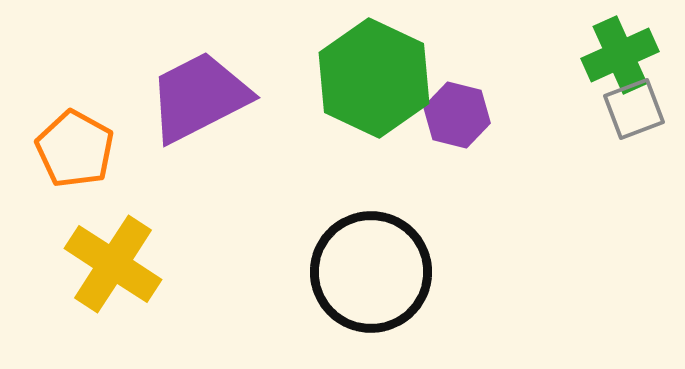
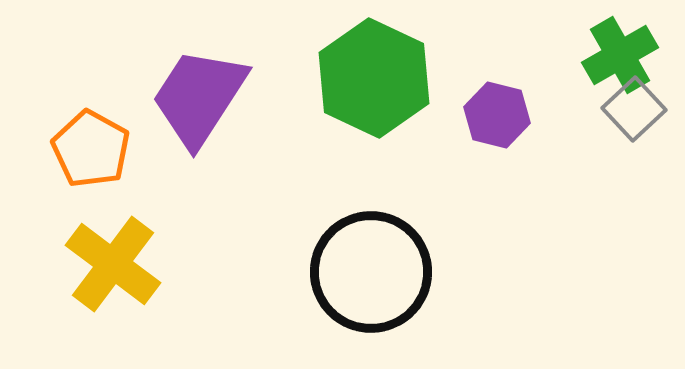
green cross: rotated 6 degrees counterclockwise
purple trapezoid: rotated 30 degrees counterclockwise
gray square: rotated 22 degrees counterclockwise
purple hexagon: moved 40 px right
orange pentagon: moved 16 px right
yellow cross: rotated 4 degrees clockwise
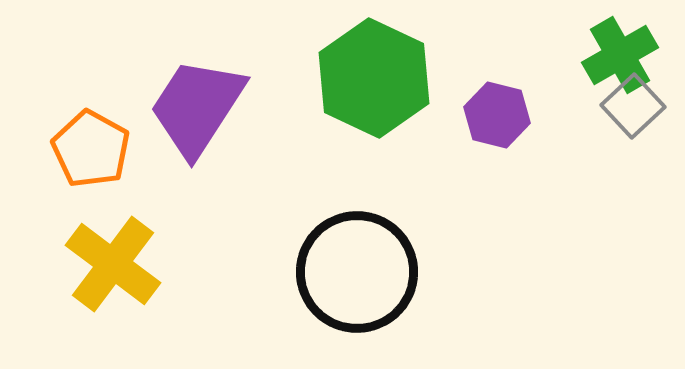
purple trapezoid: moved 2 px left, 10 px down
gray square: moved 1 px left, 3 px up
black circle: moved 14 px left
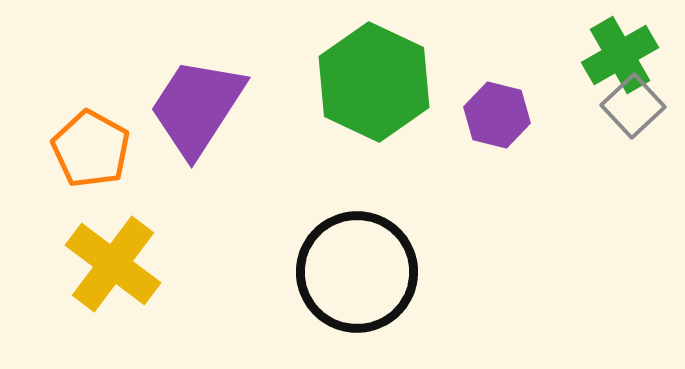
green hexagon: moved 4 px down
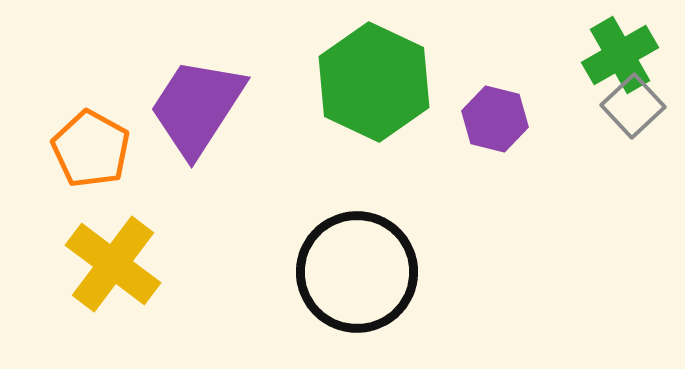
purple hexagon: moved 2 px left, 4 px down
